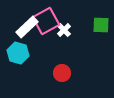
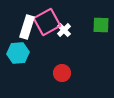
pink square: moved 1 px right, 1 px down
white rectangle: rotated 30 degrees counterclockwise
cyan hexagon: rotated 20 degrees counterclockwise
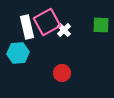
white rectangle: rotated 30 degrees counterclockwise
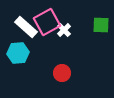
white rectangle: moved 1 px left; rotated 35 degrees counterclockwise
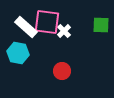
pink square: rotated 36 degrees clockwise
white cross: moved 1 px down
cyan hexagon: rotated 15 degrees clockwise
red circle: moved 2 px up
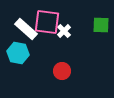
white rectangle: moved 2 px down
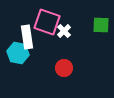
pink square: rotated 12 degrees clockwise
white rectangle: moved 1 px right, 8 px down; rotated 40 degrees clockwise
red circle: moved 2 px right, 3 px up
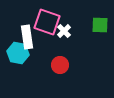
green square: moved 1 px left
red circle: moved 4 px left, 3 px up
